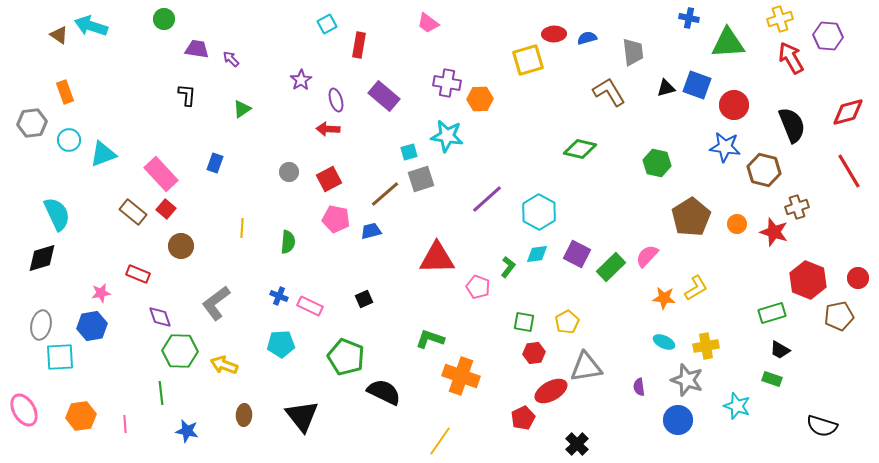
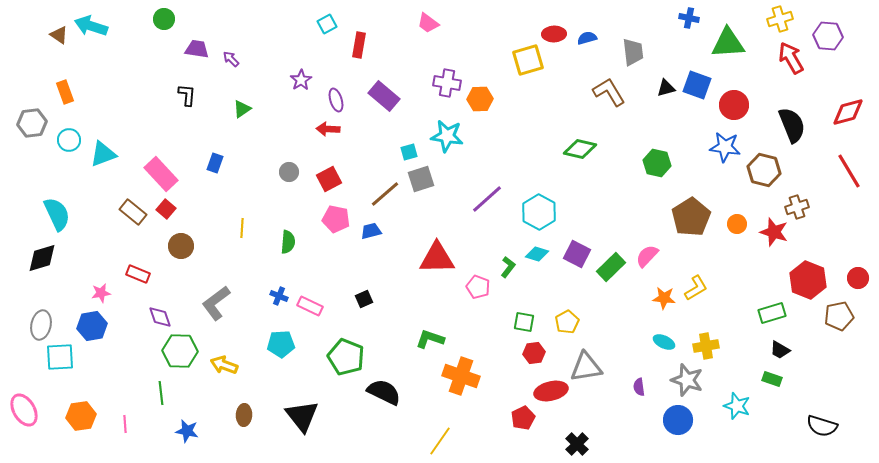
cyan diamond at (537, 254): rotated 25 degrees clockwise
red ellipse at (551, 391): rotated 16 degrees clockwise
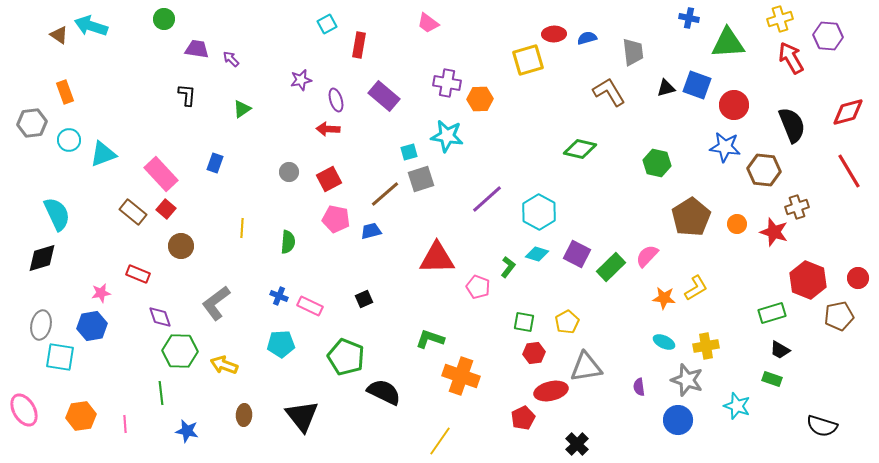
purple star at (301, 80): rotated 20 degrees clockwise
brown hexagon at (764, 170): rotated 8 degrees counterclockwise
cyan square at (60, 357): rotated 12 degrees clockwise
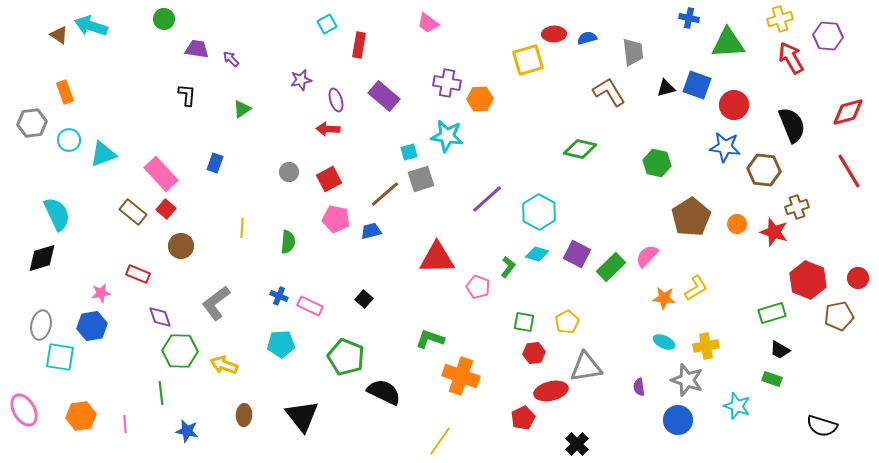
black square at (364, 299): rotated 24 degrees counterclockwise
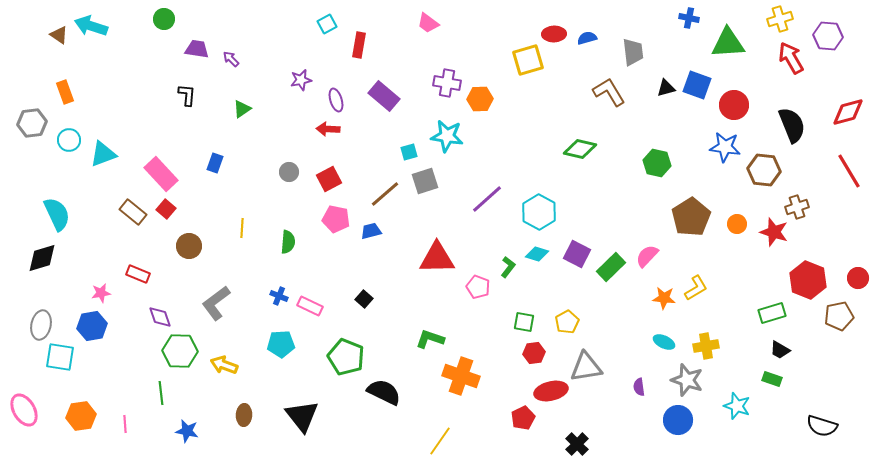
gray square at (421, 179): moved 4 px right, 2 px down
brown circle at (181, 246): moved 8 px right
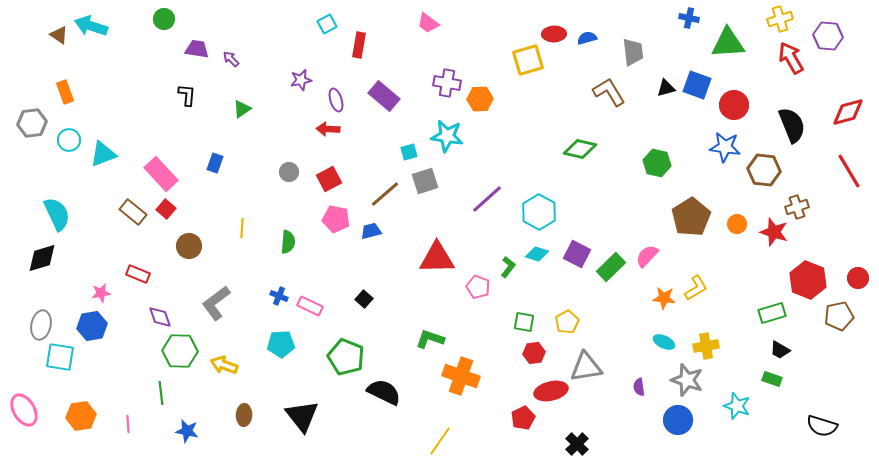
pink line at (125, 424): moved 3 px right
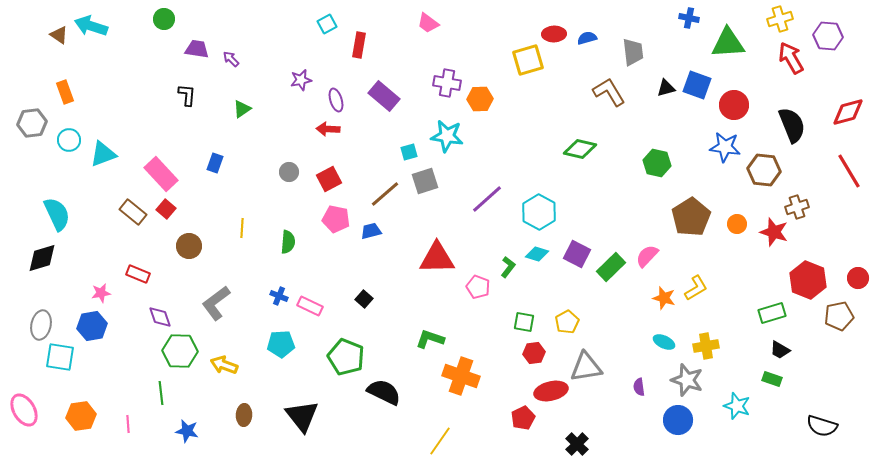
orange star at (664, 298): rotated 10 degrees clockwise
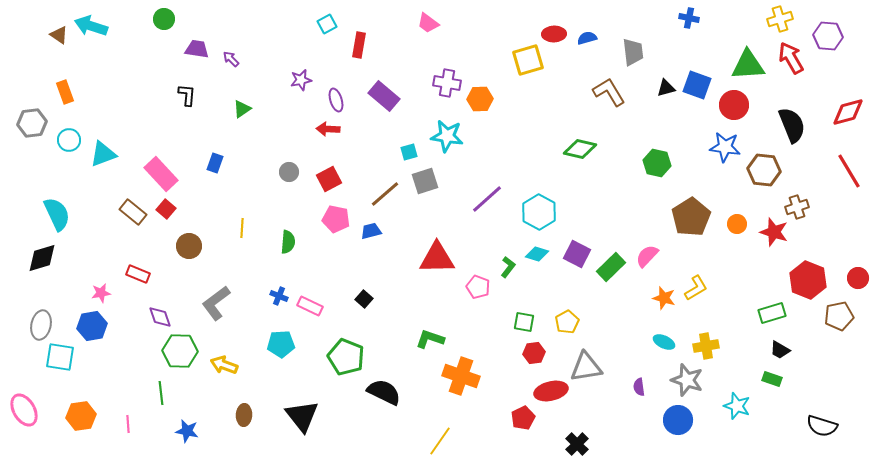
green triangle at (728, 43): moved 20 px right, 22 px down
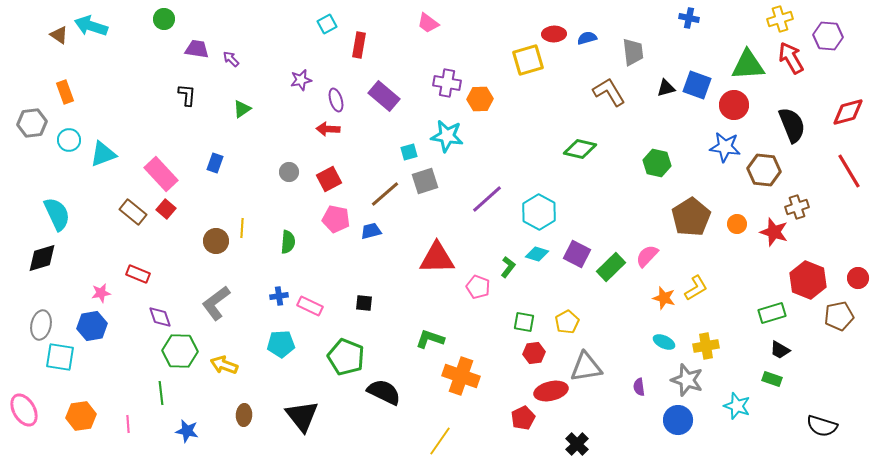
brown circle at (189, 246): moved 27 px right, 5 px up
blue cross at (279, 296): rotated 30 degrees counterclockwise
black square at (364, 299): moved 4 px down; rotated 36 degrees counterclockwise
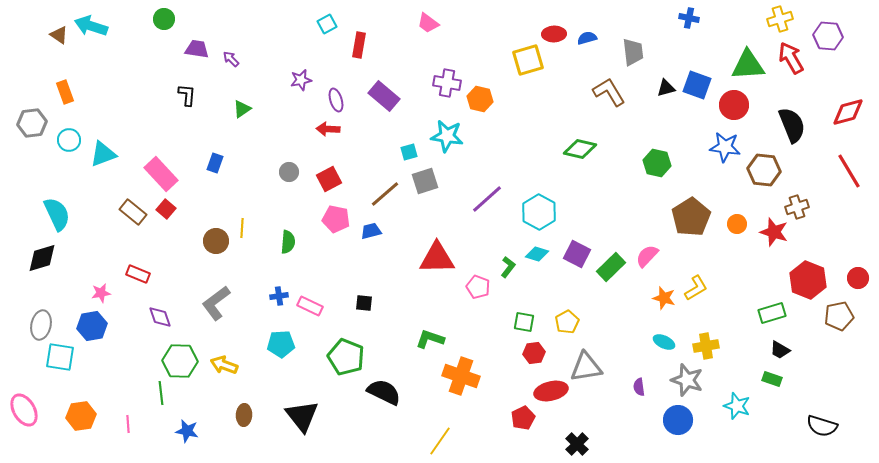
orange hexagon at (480, 99): rotated 15 degrees clockwise
green hexagon at (180, 351): moved 10 px down
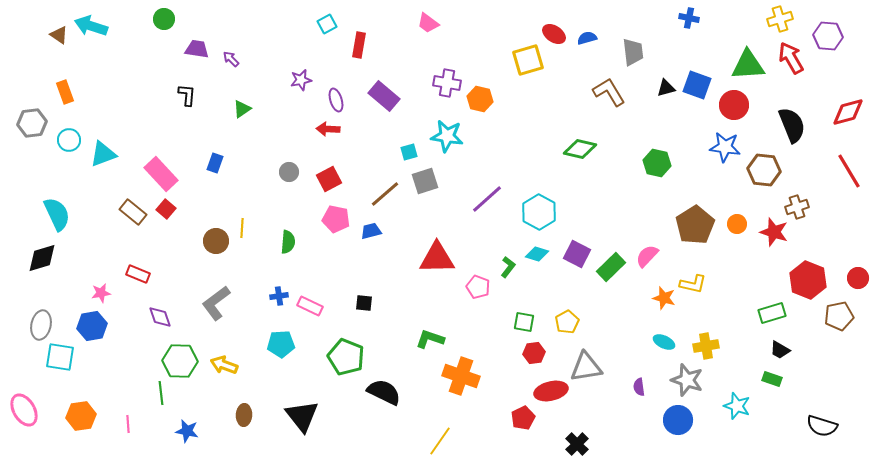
red ellipse at (554, 34): rotated 35 degrees clockwise
brown pentagon at (691, 217): moved 4 px right, 8 px down
yellow L-shape at (696, 288): moved 3 px left, 4 px up; rotated 44 degrees clockwise
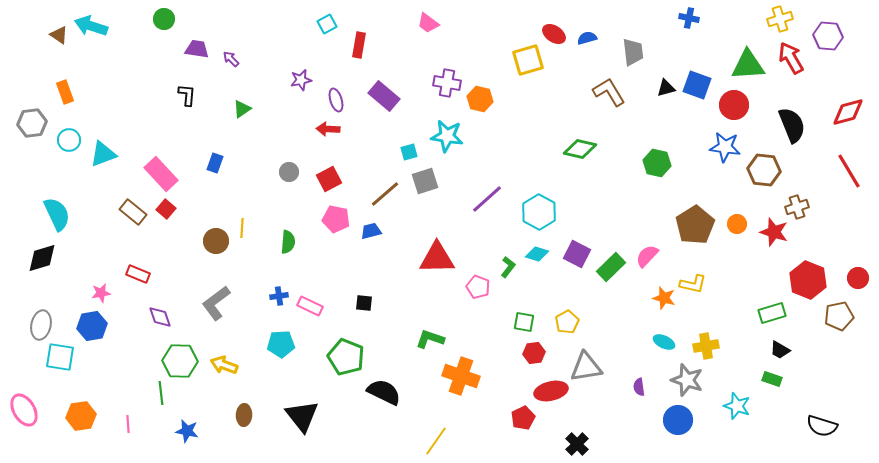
yellow line at (440, 441): moved 4 px left
